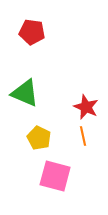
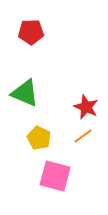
red pentagon: moved 1 px left; rotated 10 degrees counterclockwise
orange line: rotated 66 degrees clockwise
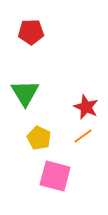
green triangle: rotated 36 degrees clockwise
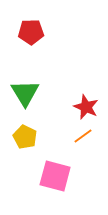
yellow pentagon: moved 14 px left, 1 px up
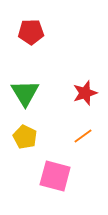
red star: moved 1 px left, 14 px up; rotated 30 degrees clockwise
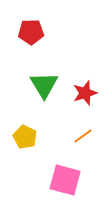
green triangle: moved 19 px right, 8 px up
pink square: moved 10 px right, 4 px down
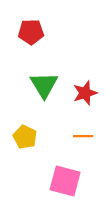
orange line: rotated 36 degrees clockwise
pink square: moved 1 px down
